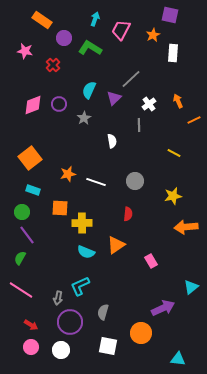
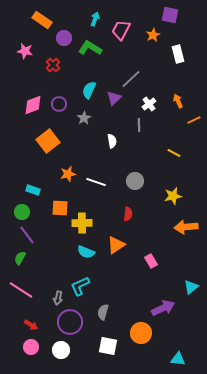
white rectangle at (173, 53): moved 5 px right, 1 px down; rotated 18 degrees counterclockwise
orange square at (30, 158): moved 18 px right, 17 px up
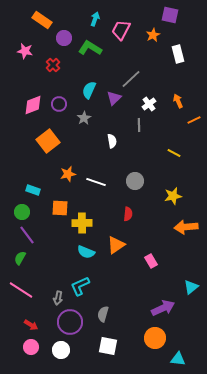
gray semicircle at (103, 312): moved 2 px down
orange circle at (141, 333): moved 14 px right, 5 px down
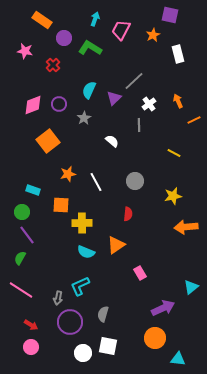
gray line at (131, 79): moved 3 px right, 2 px down
white semicircle at (112, 141): rotated 40 degrees counterclockwise
white line at (96, 182): rotated 42 degrees clockwise
orange square at (60, 208): moved 1 px right, 3 px up
pink rectangle at (151, 261): moved 11 px left, 12 px down
white circle at (61, 350): moved 22 px right, 3 px down
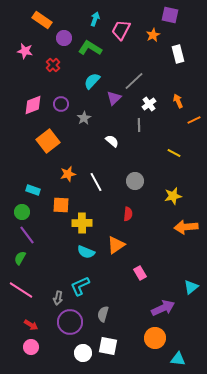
cyan semicircle at (89, 90): moved 3 px right, 9 px up; rotated 18 degrees clockwise
purple circle at (59, 104): moved 2 px right
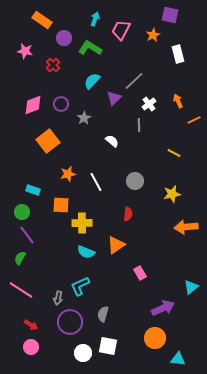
yellow star at (173, 196): moved 1 px left, 2 px up
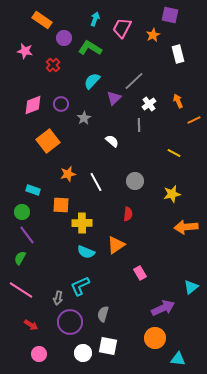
pink trapezoid at (121, 30): moved 1 px right, 2 px up
pink circle at (31, 347): moved 8 px right, 7 px down
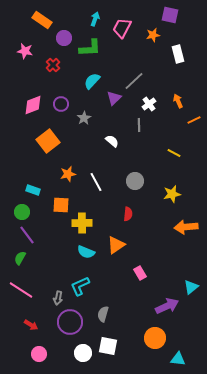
orange star at (153, 35): rotated 16 degrees clockwise
green L-shape at (90, 48): rotated 145 degrees clockwise
purple arrow at (163, 308): moved 4 px right, 2 px up
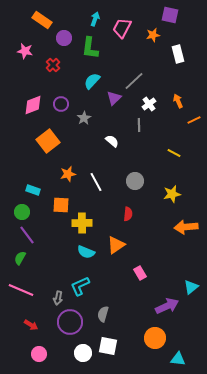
green L-shape at (90, 48): rotated 100 degrees clockwise
pink line at (21, 290): rotated 10 degrees counterclockwise
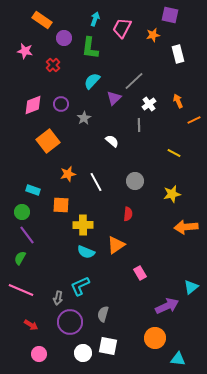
yellow cross at (82, 223): moved 1 px right, 2 px down
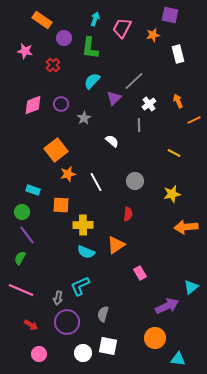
orange square at (48, 141): moved 8 px right, 9 px down
purple circle at (70, 322): moved 3 px left
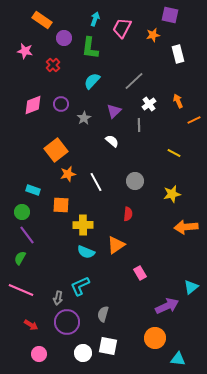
purple triangle at (114, 98): moved 13 px down
